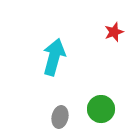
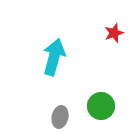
red star: moved 1 px down
green circle: moved 3 px up
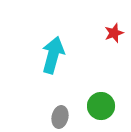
cyan arrow: moved 1 px left, 2 px up
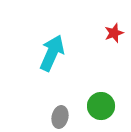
cyan arrow: moved 1 px left, 2 px up; rotated 9 degrees clockwise
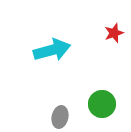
cyan arrow: moved 3 px up; rotated 51 degrees clockwise
green circle: moved 1 px right, 2 px up
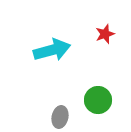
red star: moved 9 px left, 1 px down
green circle: moved 4 px left, 4 px up
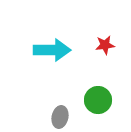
red star: moved 11 px down; rotated 12 degrees clockwise
cyan arrow: rotated 15 degrees clockwise
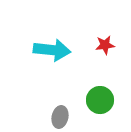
cyan arrow: rotated 6 degrees clockwise
green circle: moved 2 px right
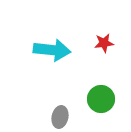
red star: moved 1 px left, 2 px up
green circle: moved 1 px right, 1 px up
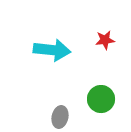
red star: moved 1 px right, 3 px up
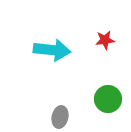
green circle: moved 7 px right
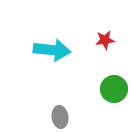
green circle: moved 6 px right, 10 px up
gray ellipse: rotated 20 degrees counterclockwise
